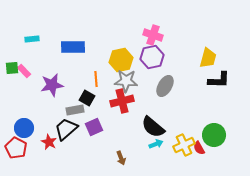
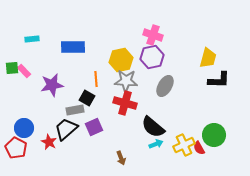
red cross: moved 3 px right, 2 px down; rotated 30 degrees clockwise
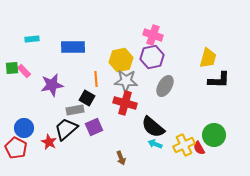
cyan arrow: moved 1 px left; rotated 136 degrees counterclockwise
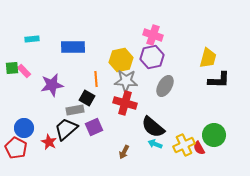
brown arrow: moved 3 px right, 6 px up; rotated 48 degrees clockwise
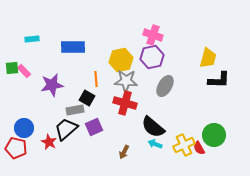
red pentagon: rotated 15 degrees counterclockwise
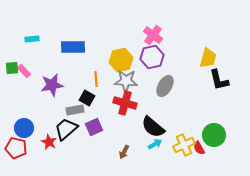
pink cross: rotated 18 degrees clockwise
black L-shape: rotated 75 degrees clockwise
cyan arrow: rotated 128 degrees clockwise
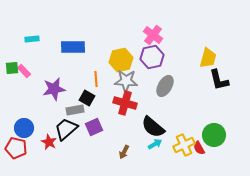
purple star: moved 2 px right, 4 px down
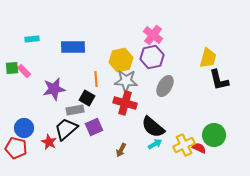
red semicircle: rotated 144 degrees clockwise
brown arrow: moved 3 px left, 2 px up
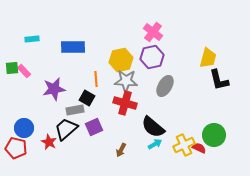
pink cross: moved 3 px up
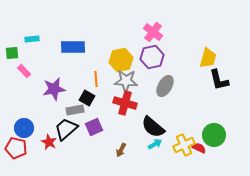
green square: moved 15 px up
